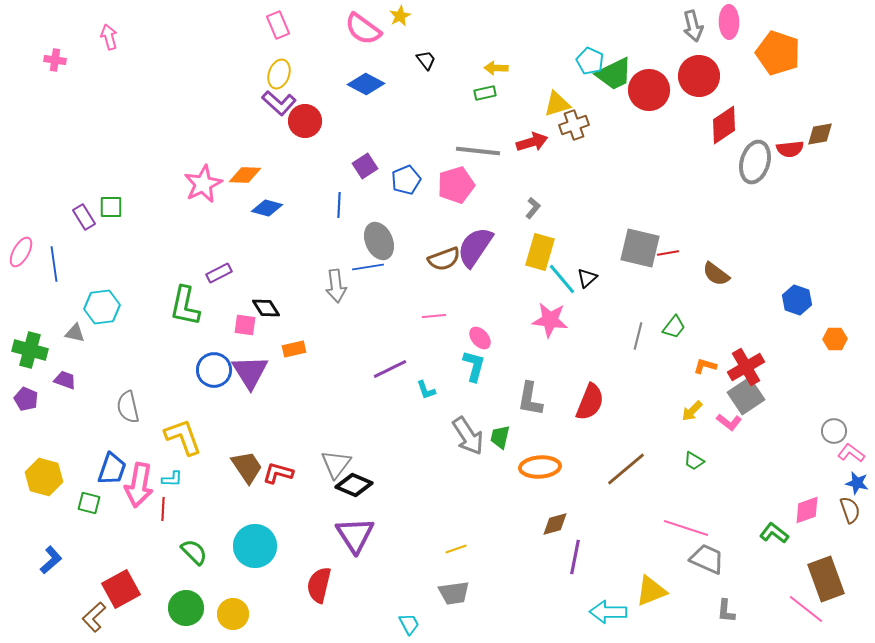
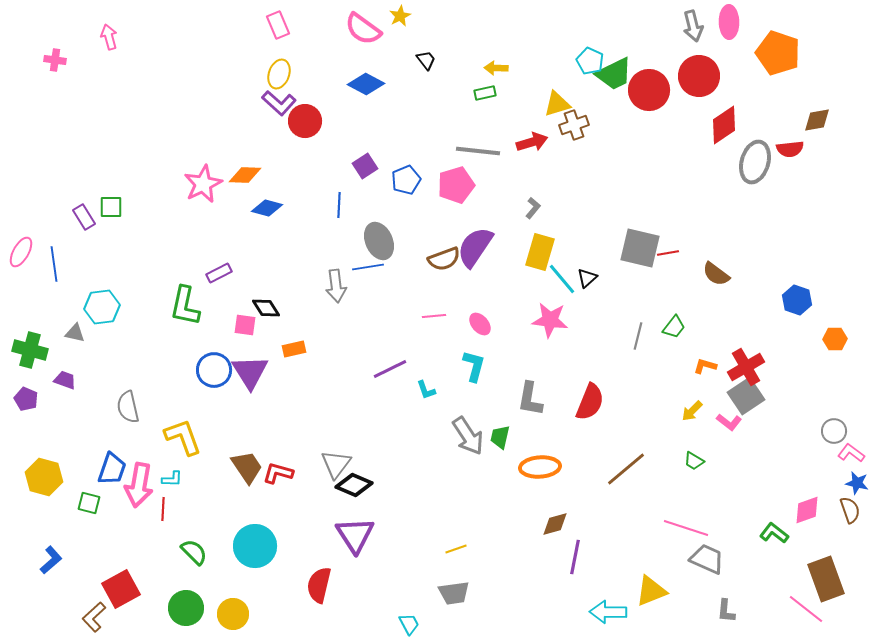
brown diamond at (820, 134): moved 3 px left, 14 px up
pink ellipse at (480, 338): moved 14 px up
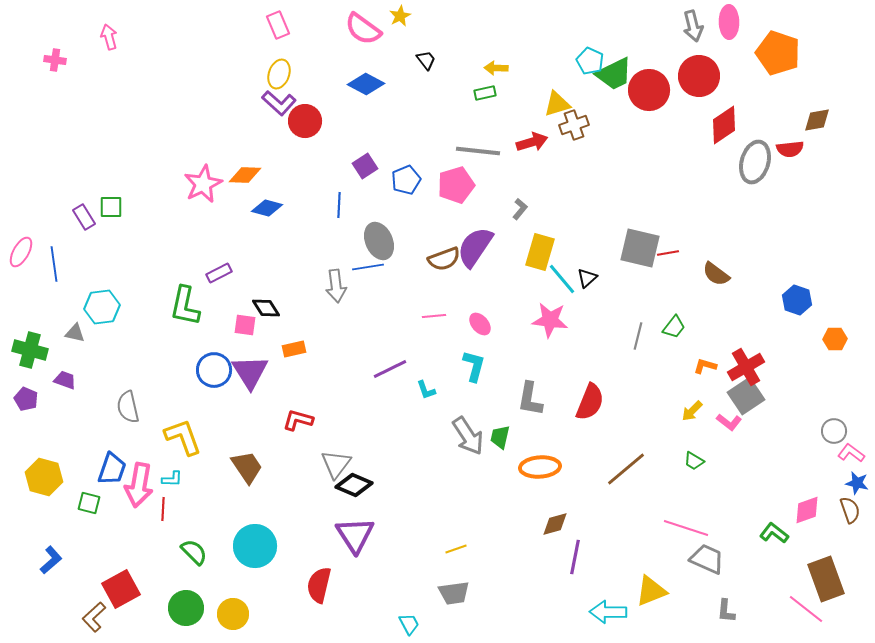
gray L-shape at (533, 208): moved 13 px left, 1 px down
red L-shape at (278, 473): moved 20 px right, 53 px up
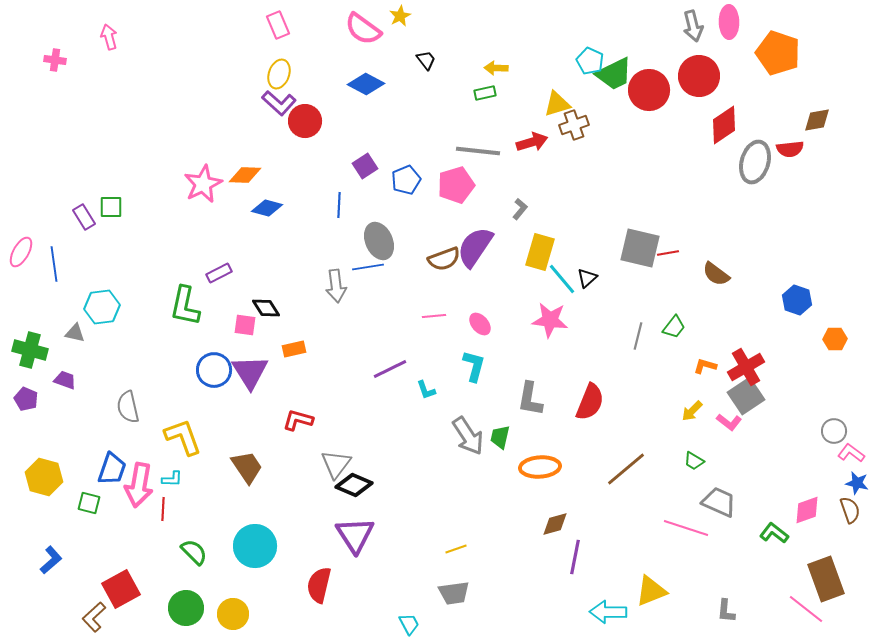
gray trapezoid at (707, 559): moved 12 px right, 57 px up
